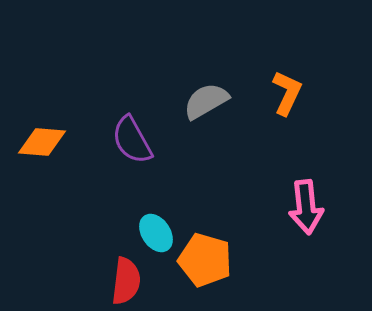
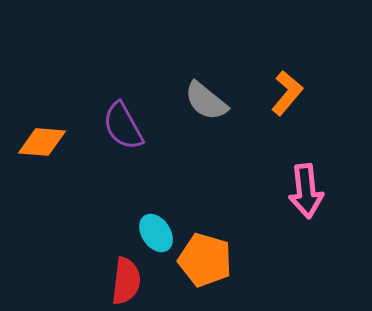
orange L-shape: rotated 15 degrees clockwise
gray semicircle: rotated 111 degrees counterclockwise
purple semicircle: moved 9 px left, 14 px up
pink arrow: moved 16 px up
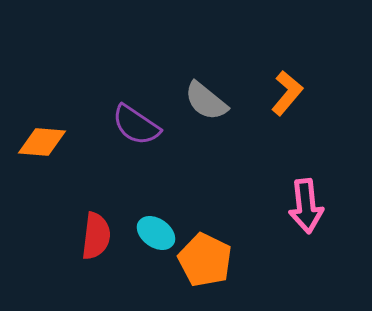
purple semicircle: moved 13 px right, 1 px up; rotated 27 degrees counterclockwise
pink arrow: moved 15 px down
cyan ellipse: rotated 21 degrees counterclockwise
orange pentagon: rotated 10 degrees clockwise
red semicircle: moved 30 px left, 45 px up
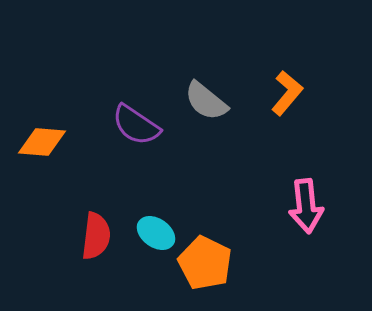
orange pentagon: moved 3 px down
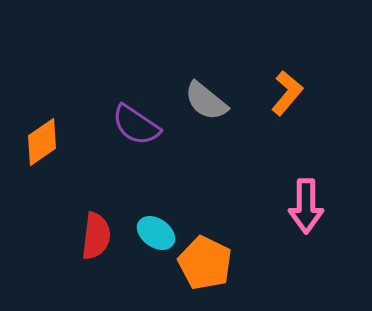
orange diamond: rotated 39 degrees counterclockwise
pink arrow: rotated 6 degrees clockwise
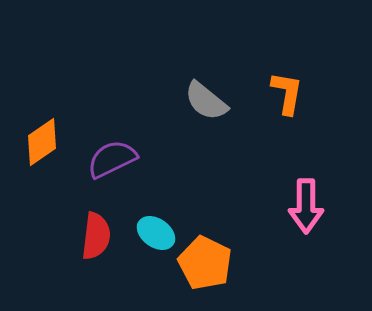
orange L-shape: rotated 30 degrees counterclockwise
purple semicircle: moved 24 px left, 34 px down; rotated 120 degrees clockwise
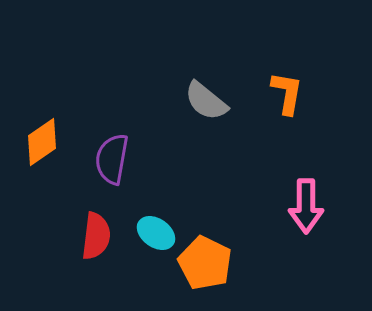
purple semicircle: rotated 54 degrees counterclockwise
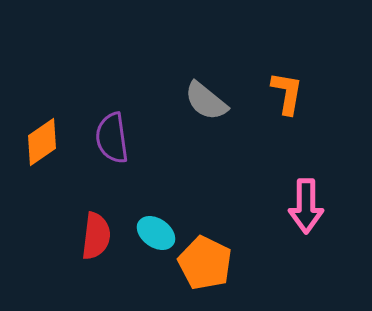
purple semicircle: moved 21 px up; rotated 18 degrees counterclockwise
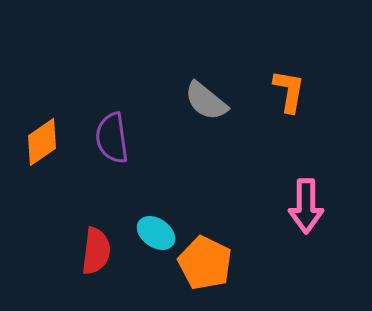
orange L-shape: moved 2 px right, 2 px up
red semicircle: moved 15 px down
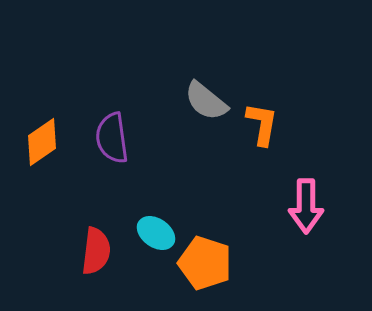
orange L-shape: moved 27 px left, 33 px down
orange pentagon: rotated 8 degrees counterclockwise
